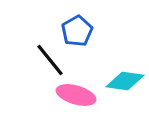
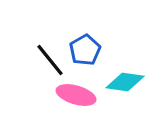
blue pentagon: moved 8 px right, 19 px down
cyan diamond: moved 1 px down
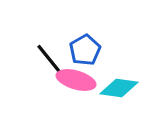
cyan diamond: moved 6 px left, 6 px down
pink ellipse: moved 15 px up
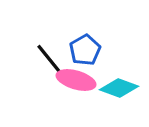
cyan diamond: rotated 12 degrees clockwise
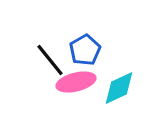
pink ellipse: moved 2 px down; rotated 30 degrees counterclockwise
cyan diamond: rotated 45 degrees counterclockwise
